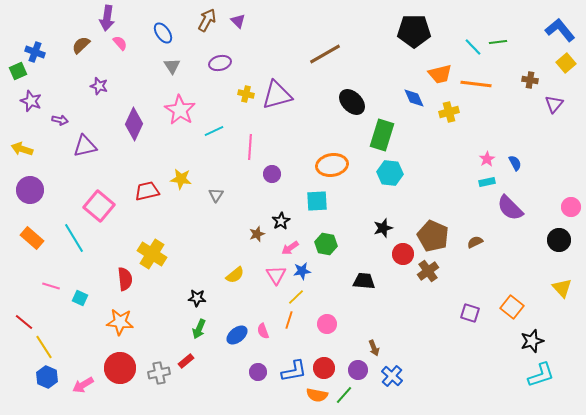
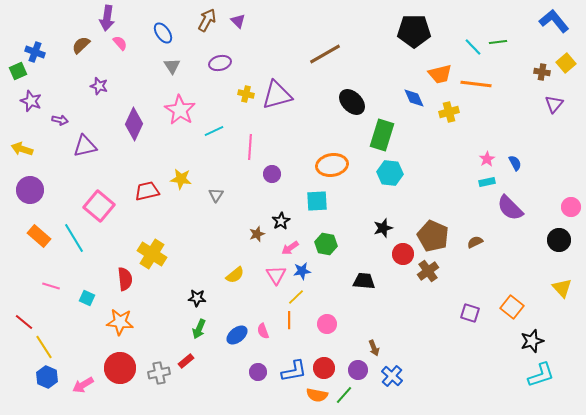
blue L-shape at (560, 30): moved 6 px left, 9 px up
brown cross at (530, 80): moved 12 px right, 8 px up
orange rectangle at (32, 238): moved 7 px right, 2 px up
cyan square at (80, 298): moved 7 px right
orange line at (289, 320): rotated 18 degrees counterclockwise
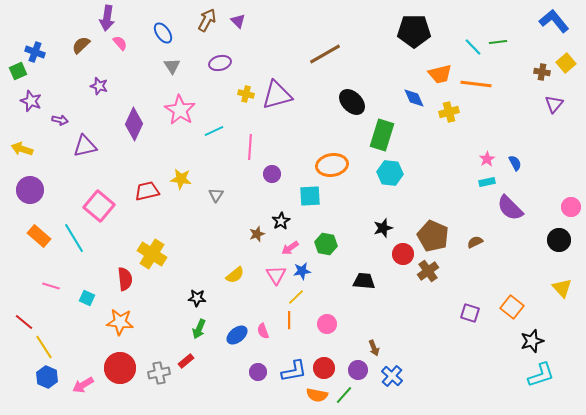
cyan square at (317, 201): moved 7 px left, 5 px up
